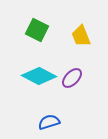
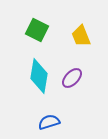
cyan diamond: rotated 72 degrees clockwise
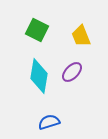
purple ellipse: moved 6 px up
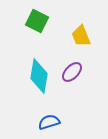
green square: moved 9 px up
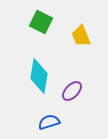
green square: moved 4 px right, 1 px down
purple ellipse: moved 19 px down
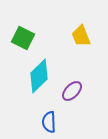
green square: moved 18 px left, 16 px down
cyan diamond: rotated 36 degrees clockwise
blue semicircle: rotated 75 degrees counterclockwise
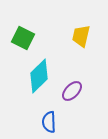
yellow trapezoid: rotated 35 degrees clockwise
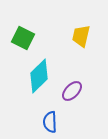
blue semicircle: moved 1 px right
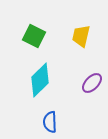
green square: moved 11 px right, 2 px up
cyan diamond: moved 1 px right, 4 px down
purple ellipse: moved 20 px right, 8 px up
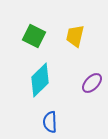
yellow trapezoid: moved 6 px left
